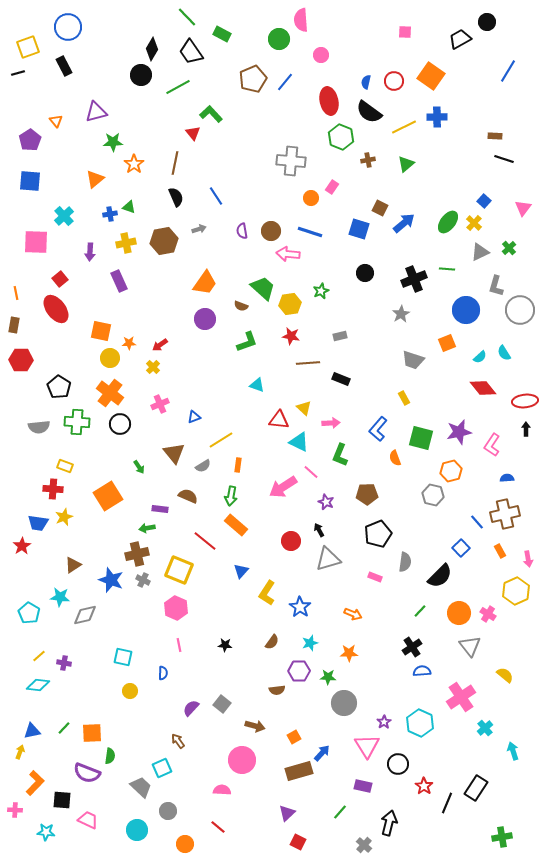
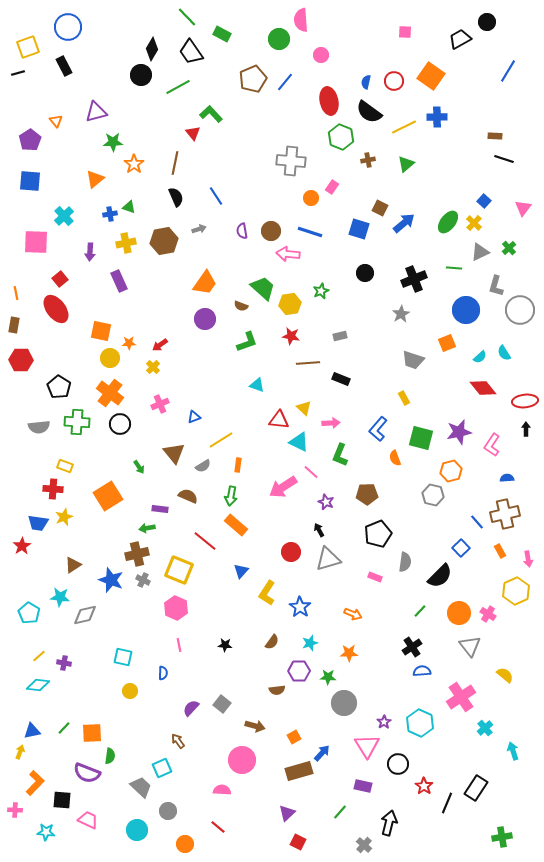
green line at (447, 269): moved 7 px right, 1 px up
red circle at (291, 541): moved 11 px down
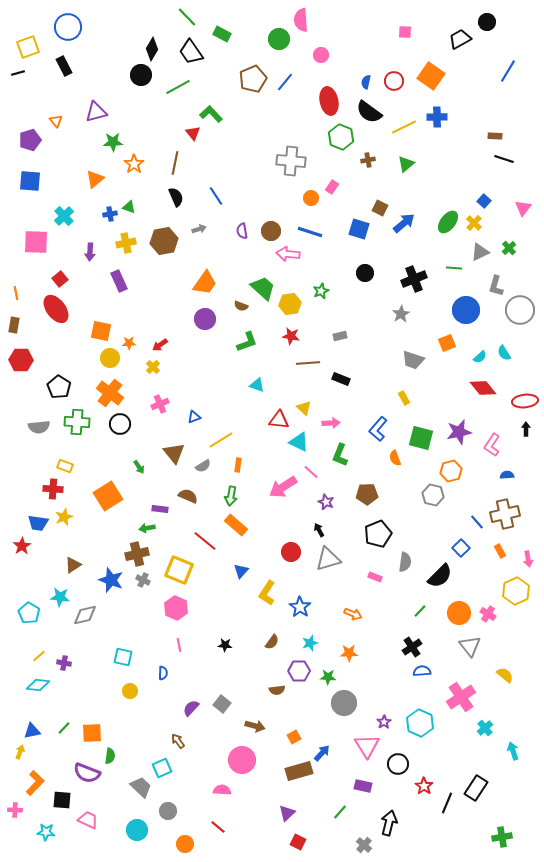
purple pentagon at (30, 140): rotated 15 degrees clockwise
blue semicircle at (507, 478): moved 3 px up
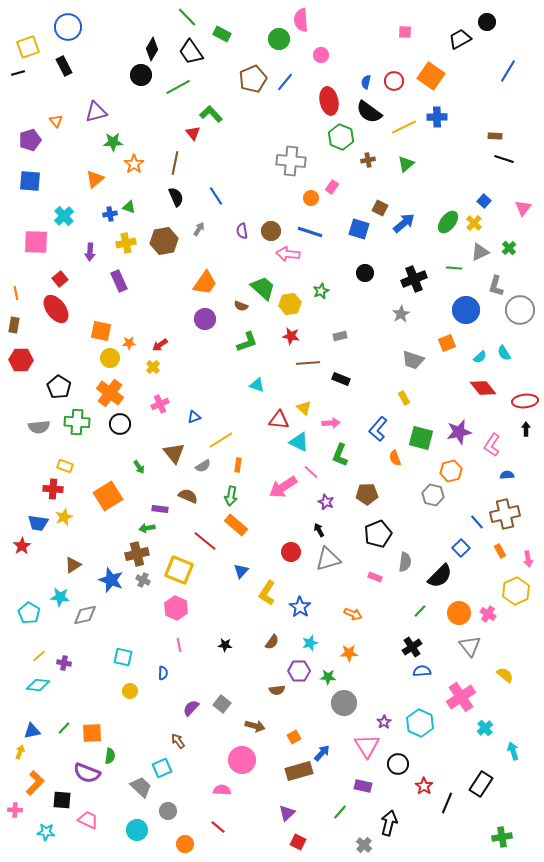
gray arrow at (199, 229): rotated 40 degrees counterclockwise
black rectangle at (476, 788): moved 5 px right, 4 px up
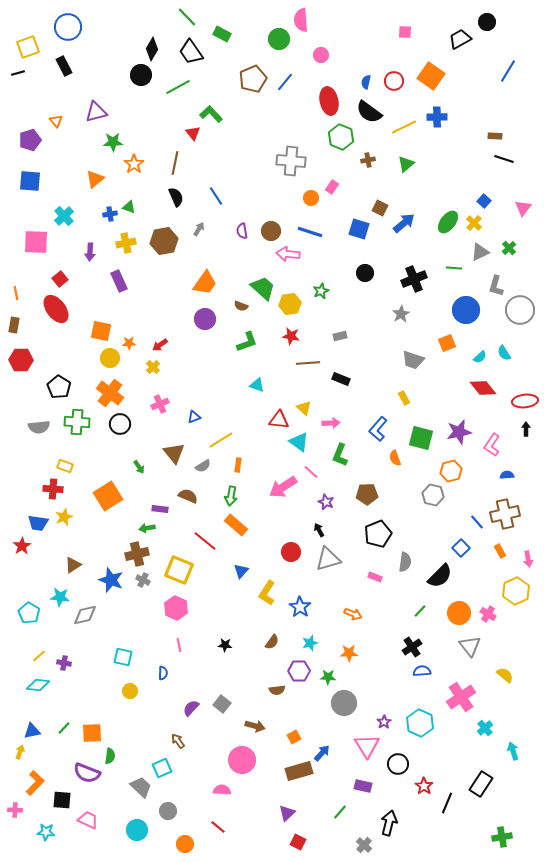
cyan triangle at (299, 442): rotated 10 degrees clockwise
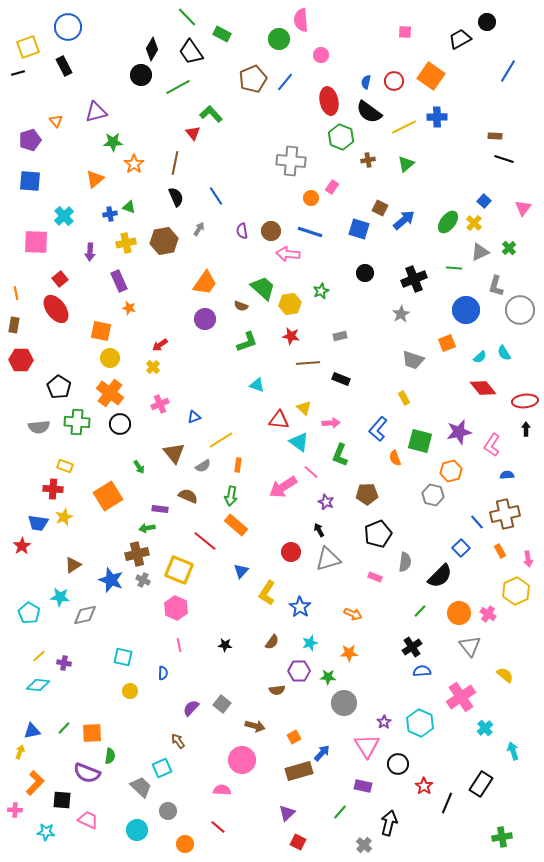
blue arrow at (404, 223): moved 3 px up
orange star at (129, 343): moved 35 px up; rotated 16 degrees clockwise
green square at (421, 438): moved 1 px left, 3 px down
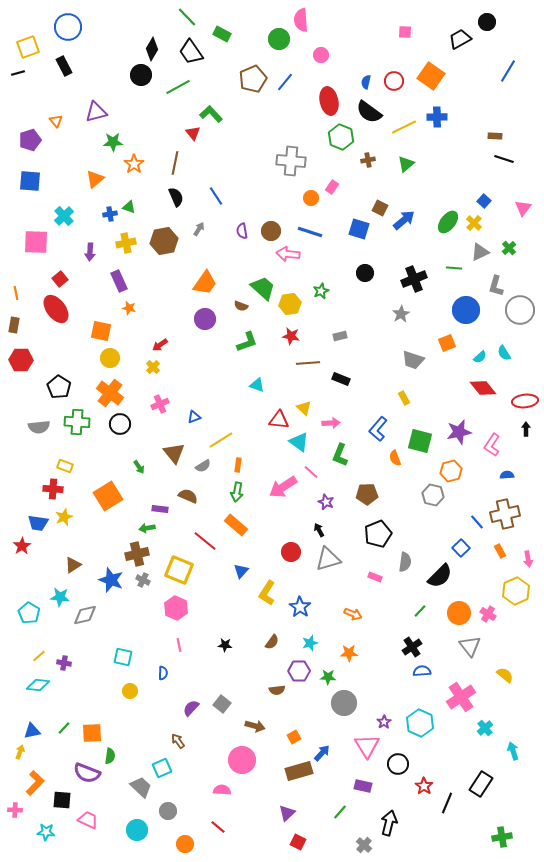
green arrow at (231, 496): moved 6 px right, 4 px up
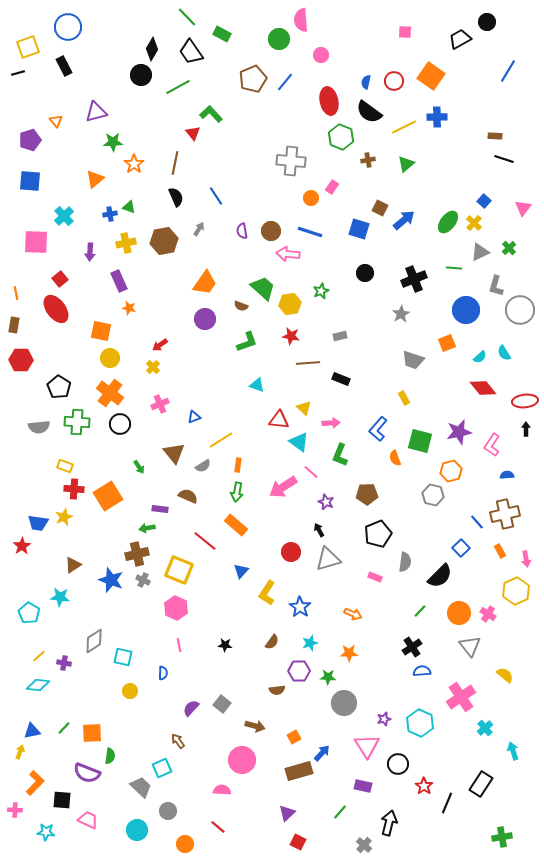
red cross at (53, 489): moved 21 px right
pink arrow at (528, 559): moved 2 px left
gray diamond at (85, 615): moved 9 px right, 26 px down; rotated 20 degrees counterclockwise
purple star at (384, 722): moved 3 px up; rotated 16 degrees clockwise
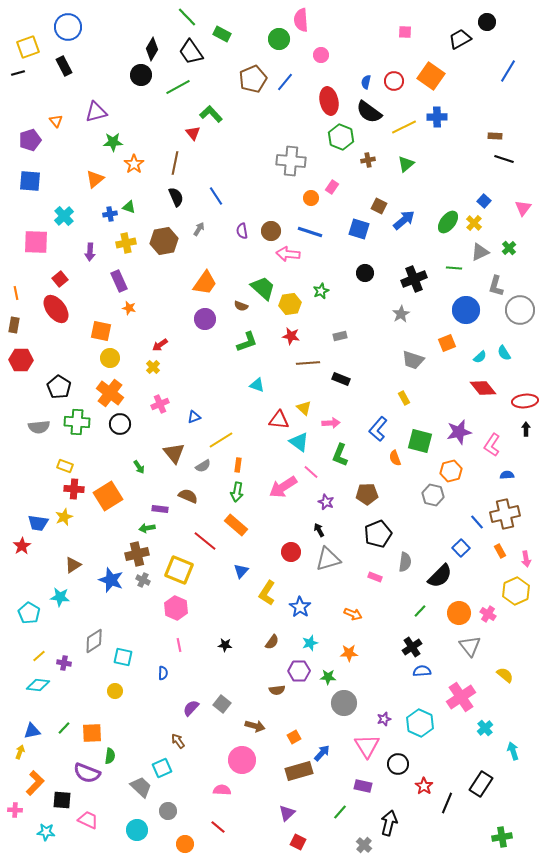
brown square at (380, 208): moved 1 px left, 2 px up
yellow circle at (130, 691): moved 15 px left
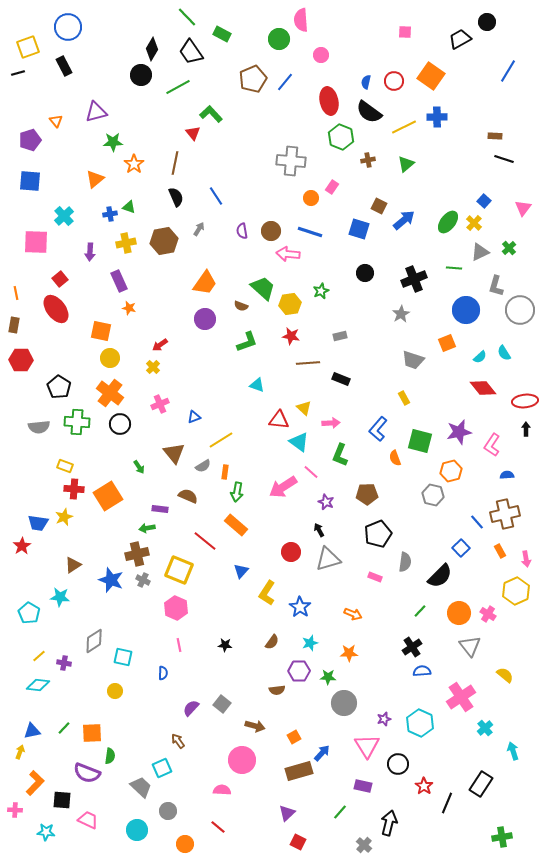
orange rectangle at (238, 465): moved 13 px left, 7 px down
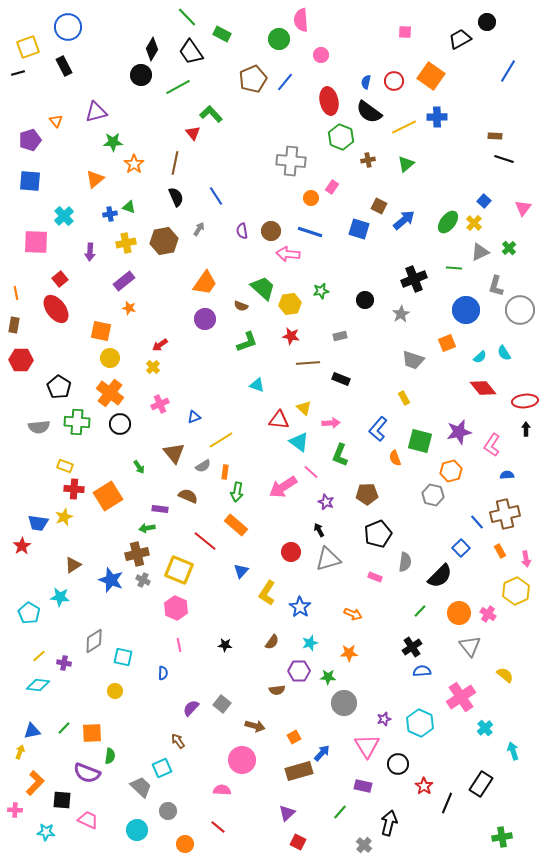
black circle at (365, 273): moved 27 px down
purple rectangle at (119, 281): moved 5 px right; rotated 75 degrees clockwise
green star at (321, 291): rotated 14 degrees clockwise
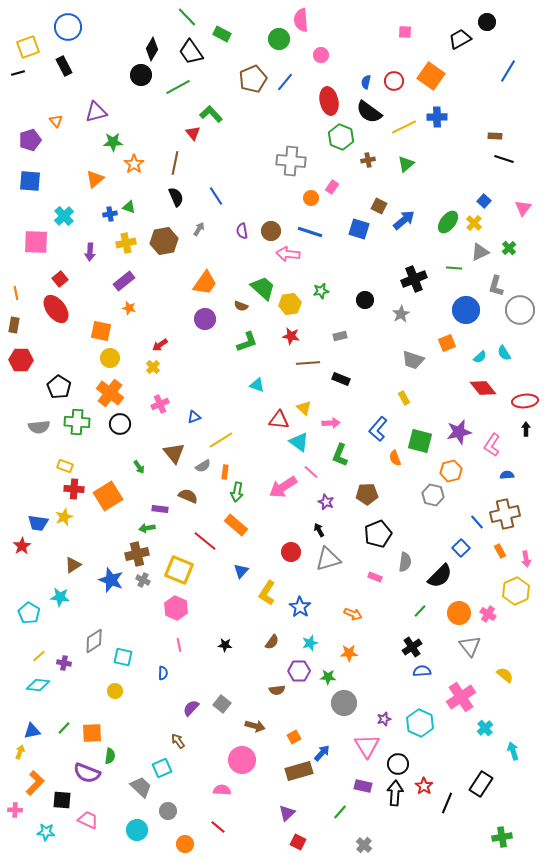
black arrow at (389, 823): moved 6 px right, 30 px up; rotated 10 degrees counterclockwise
